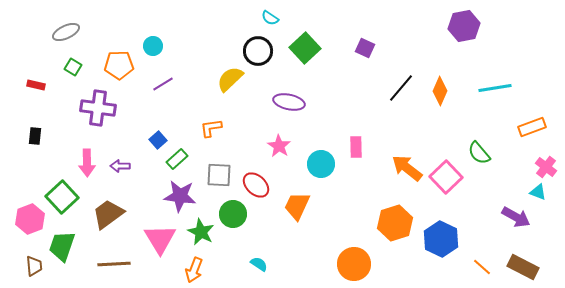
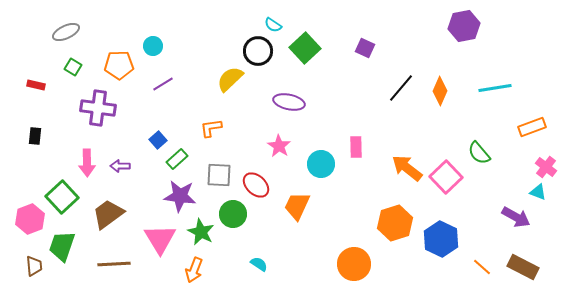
cyan semicircle at (270, 18): moved 3 px right, 7 px down
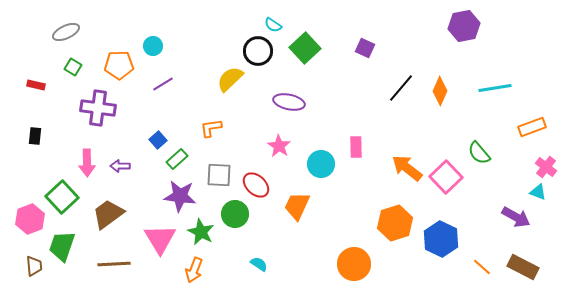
green circle at (233, 214): moved 2 px right
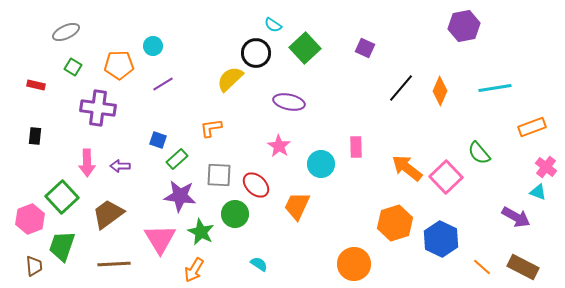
black circle at (258, 51): moved 2 px left, 2 px down
blue square at (158, 140): rotated 30 degrees counterclockwise
orange arrow at (194, 270): rotated 10 degrees clockwise
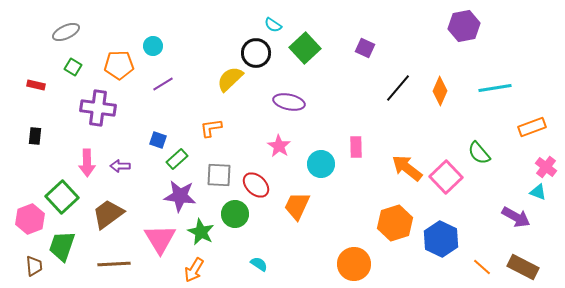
black line at (401, 88): moved 3 px left
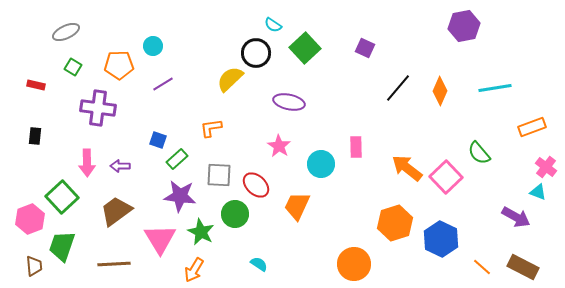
brown trapezoid at (108, 214): moved 8 px right, 3 px up
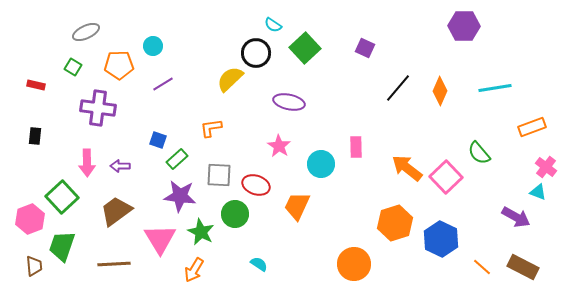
purple hexagon at (464, 26): rotated 12 degrees clockwise
gray ellipse at (66, 32): moved 20 px right
red ellipse at (256, 185): rotated 24 degrees counterclockwise
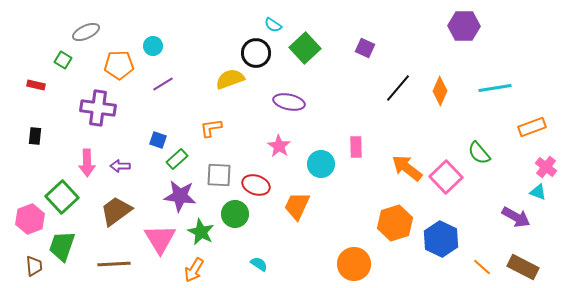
green square at (73, 67): moved 10 px left, 7 px up
yellow semicircle at (230, 79): rotated 24 degrees clockwise
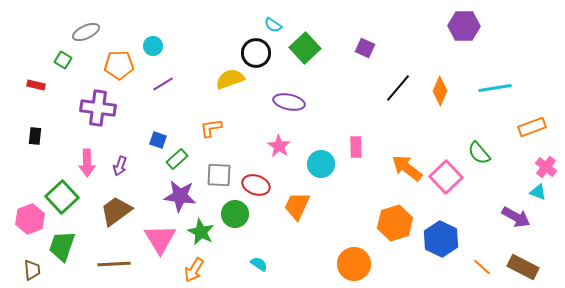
purple arrow at (120, 166): rotated 72 degrees counterclockwise
brown trapezoid at (34, 266): moved 2 px left, 4 px down
